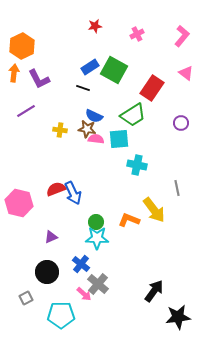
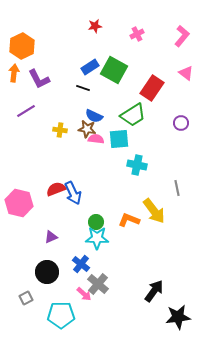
yellow arrow: moved 1 px down
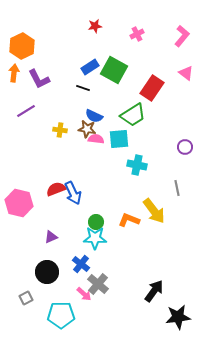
purple circle: moved 4 px right, 24 px down
cyan star: moved 2 px left
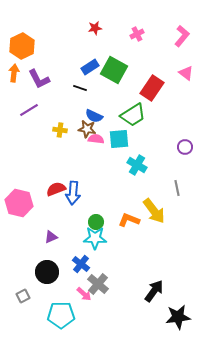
red star: moved 2 px down
black line: moved 3 px left
purple line: moved 3 px right, 1 px up
cyan cross: rotated 18 degrees clockwise
blue arrow: rotated 30 degrees clockwise
gray square: moved 3 px left, 2 px up
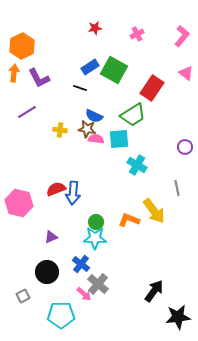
purple L-shape: moved 1 px up
purple line: moved 2 px left, 2 px down
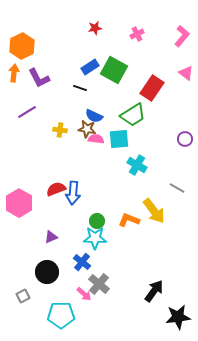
purple circle: moved 8 px up
gray line: rotated 49 degrees counterclockwise
pink hexagon: rotated 16 degrees clockwise
green circle: moved 1 px right, 1 px up
blue cross: moved 1 px right, 2 px up
gray cross: moved 1 px right
